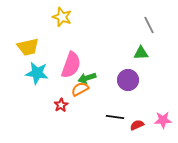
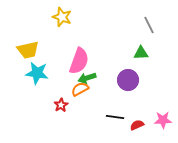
yellow trapezoid: moved 3 px down
pink semicircle: moved 8 px right, 4 px up
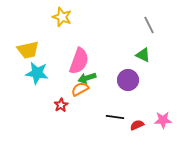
green triangle: moved 2 px right, 2 px down; rotated 28 degrees clockwise
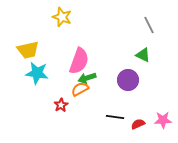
red semicircle: moved 1 px right, 1 px up
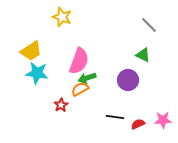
gray line: rotated 18 degrees counterclockwise
yellow trapezoid: moved 3 px right, 1 px down; rotated 20 degrees counterclockwise
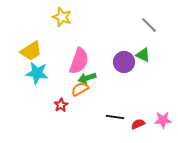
purple circle: moved 4 px left, 18 px up
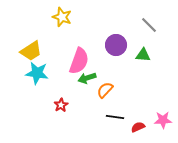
green triangle: rotated 21 degrees counterclockwise
purple circle: moved 8 px left, 17 px up
orange semicircle: moved 25 px right, 1 px down; rotated 18 degrees counterclockwise
red semicircle: moved 3 px down
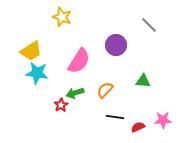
green triangle: moved 26 px down
pink semicircle: rotated 12 degrees clockwise
green arrow: moved 12 px left, 15 px down
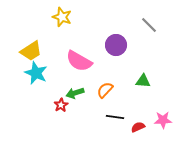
pink semicircle: rotated 88 degrees clockwise
cyan star: moved 1 px left; rotated 15 degrees clockwise
